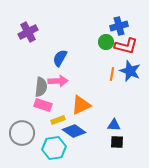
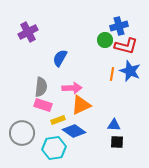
green circle: moved 1 px left, 2 px up
pink arrow: moved 14 px right, 7 px down
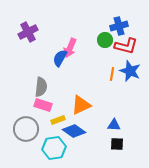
pink arrow: moved 2 px left, 40 px up; rotated 114 degrees clockwise
gray circle: moved 4 px right, 4 px up
black square: moved 2 px down
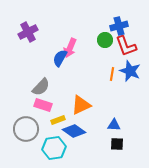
red L-shape: rotated 55 degrees clockwise
gray semicircle: rotated 36 degrees clockwise
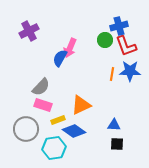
purple cross: moved 1 px right, 1 px up
blue star: rotated 20 degrees counterclockwise
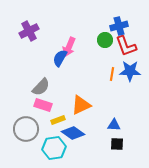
pink arrow: moved 1 px left, 1 px up
blue diamond: moved 1 px left, 2 px down
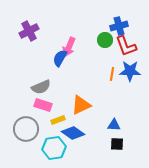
gray semicircle: rotated 24 degrees clockwise
